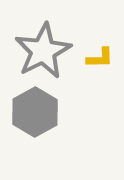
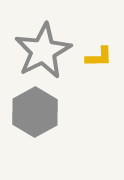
yellow L-shape: moved 1 px left, 1 px up
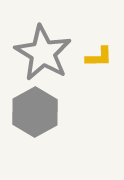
gray star: moved 2 px down; rotated 14 degrees counterclockwise
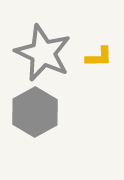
gray star: rotated 6 degrees counterclockwise
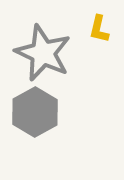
yellow L-shape: moved 28 px up; rotated 104 degrees clockwise
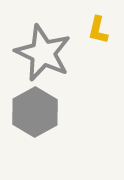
yellow L-shape: moved 1 px left, 1 px down
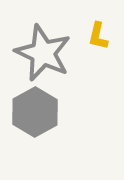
yellow L-shape: moved 6 px down
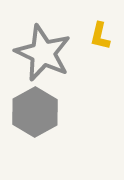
yellow L-shape: moved 2 px right
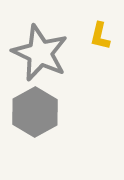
gray star: moved 3 px left
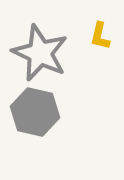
gray hexagon: rotated 18 degrees counterclockwise
